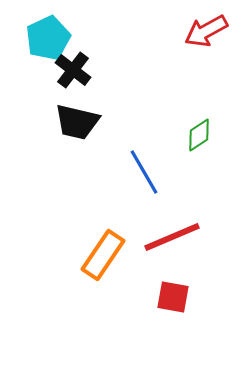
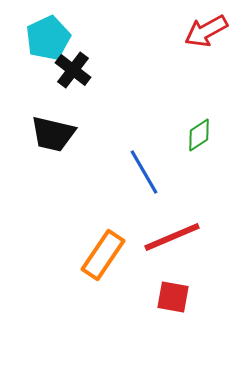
black trapezoid: moved 24 px left, 12 px down
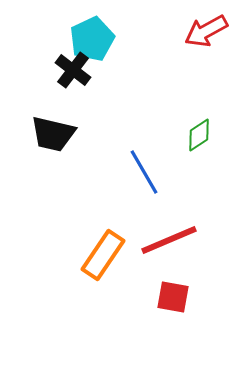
cyan pentagon: moved 44 px right, 1 px down
red line: moved 3 px left, 3 px down
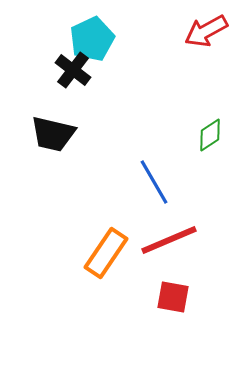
green diamond: moved 11 px right
blue line: moved 10 px right, 10 px down
orange rectangle: moved 3 px right, 2 px up
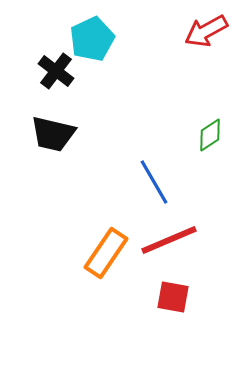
black cross: moved 17 px left, 1 px down
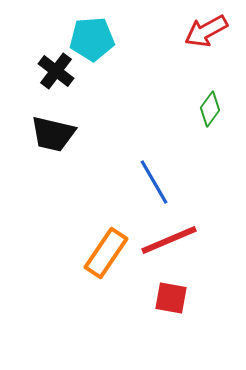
cyan pentagon: rotated 21 degrees clockwise
green diamond: moved 26 px up; rotated 20 degrees counterclockwise
red square: moved 2 px left, 1 px down
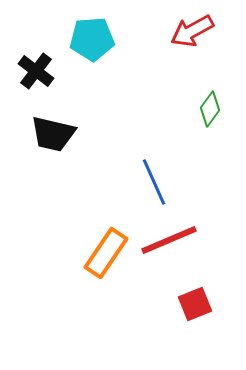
red arrow: moved 14 px left
black cross: moved 20 px left
blue line: rotated 6 degrees clockwise
red square: moved 24 px right, 6 px down; rotated 32 degrees counterclockwise
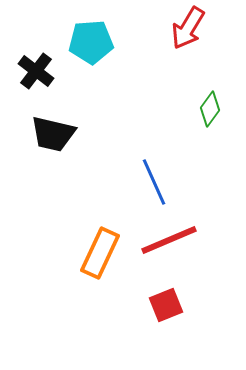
red arrow: moved 4 px left, 3 px up; rotated 30 degrees counterclockwise
cyan pentagon: moved 1 px left, 3 px down
orange rectangle: moved 6 px left; rotated 9 degrees counterclockwise
red square: moved 29 px left, 1 px down
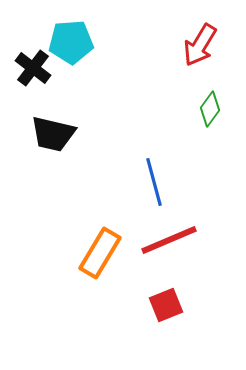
red arrow: moved 12 px right, 17 px down
cyan pentagon: moved 20 px left
black cross: moved 3 px left, 3 px up
blue line: rotated 9 degrees clockwise
orange rectangle: rotated 6 degrees clockwise
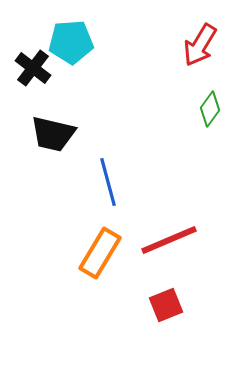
blue line: moved 46 px left
